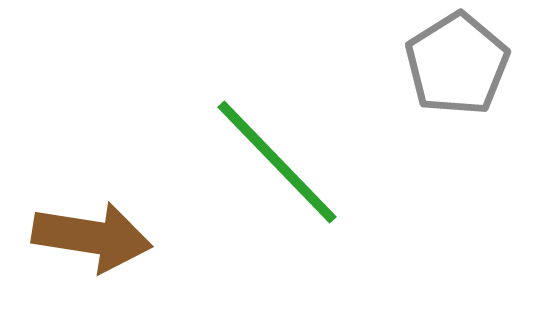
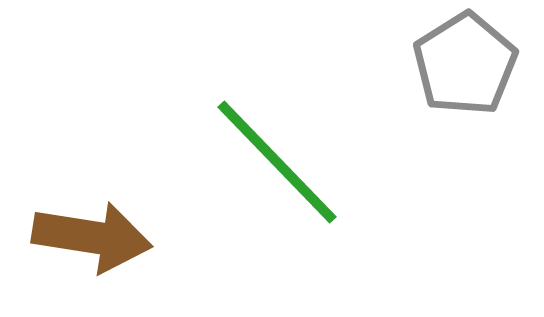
gray pentagon: moved 8 px right
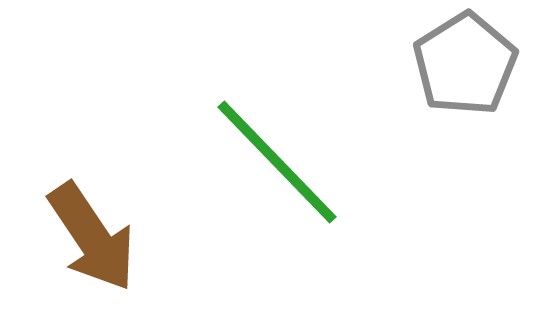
brown arrow: rotated 47 degrees clockwise
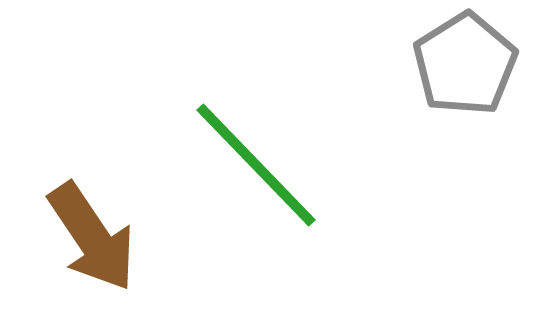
green line: moved 21 px left, 3 px down
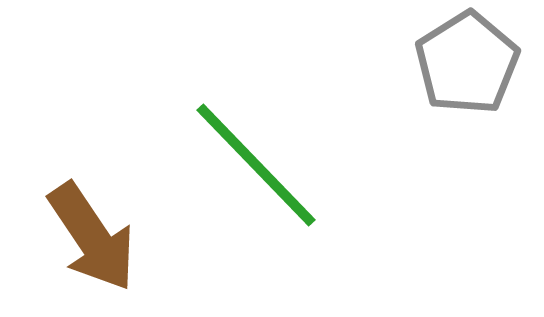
gray pentagon: moved 2 px right, 1 px up
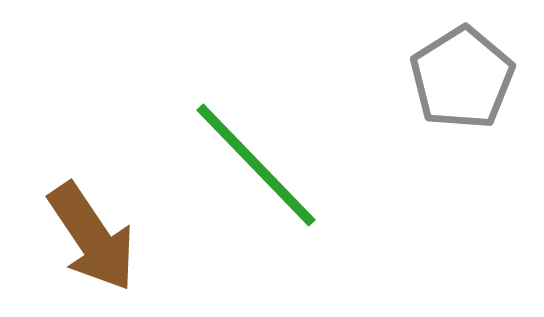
gray pentagon: moved 5 px left, 15 px down
